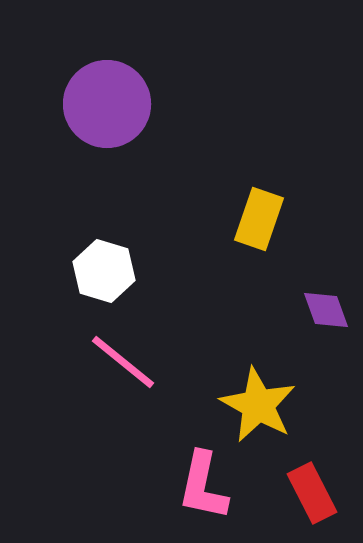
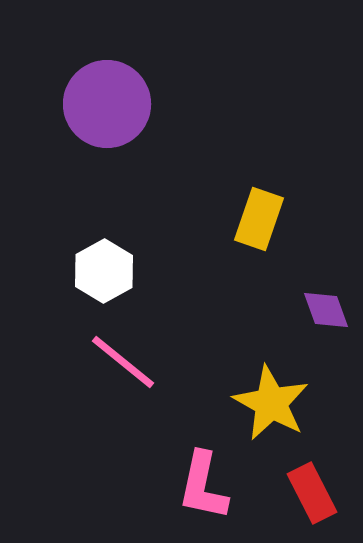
white hexagon: rotated 14 degrees clockwise
yellow star: moved 13 px right, 2 px up
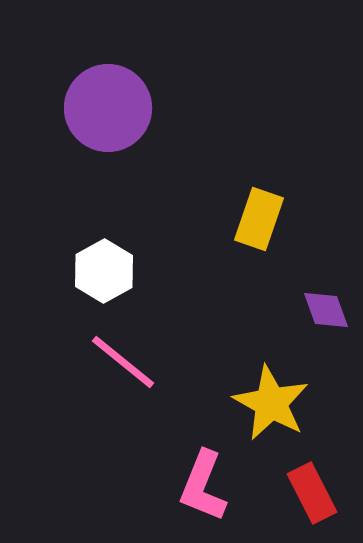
purple circle: moved 1 px right, 4 px down
pink L-shape: rotated 10 degrees clockwise
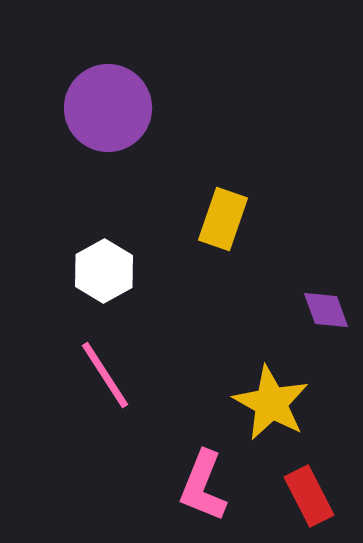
yellow rectangle: moved 36 px left
pink line: moved 18 px left, 13 px down; rotated 18 degrees clockwise
red rectangle: moved 3 px left, 3 px down
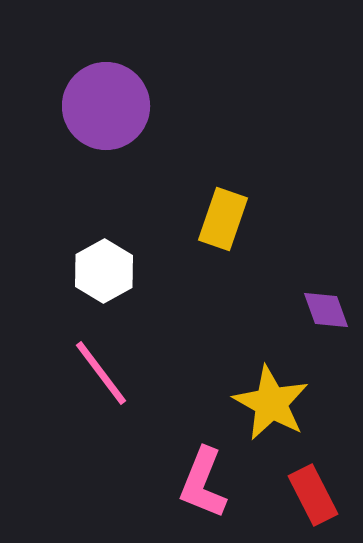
purple circle: moved 2 px left, 2 px up
pink line: moved 4 px left, 2 px up; rotated 4 degrees counterclockwise
pink L-shape: moved 3 px up
red rectangle: moved 4 px right, 1 px up
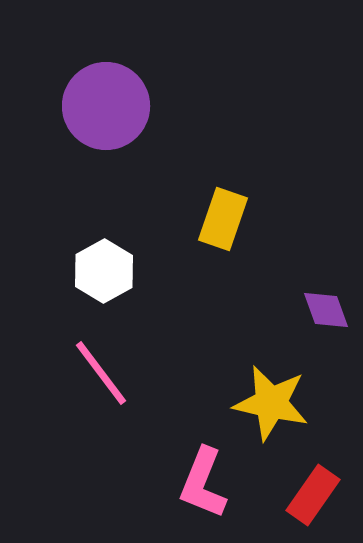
yellow star: rotated 16 degrees counterclockwise
red rectangle: rotated 62 degrees clockwise
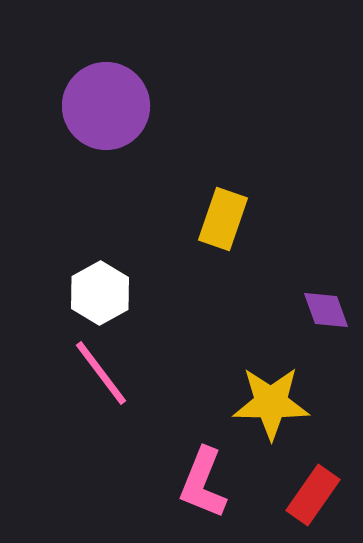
white hexagon: moved 4 px left, 22 px down
yellow star: rotated 12 degrees counterclockwise
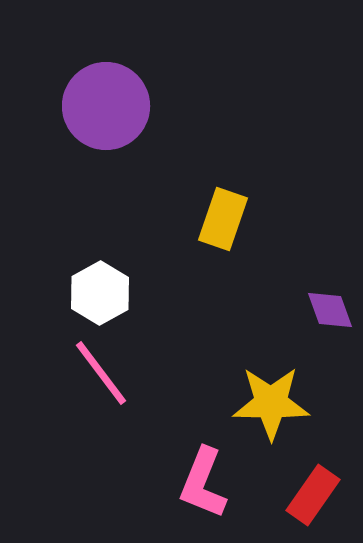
purple diamond: moved 4 px right
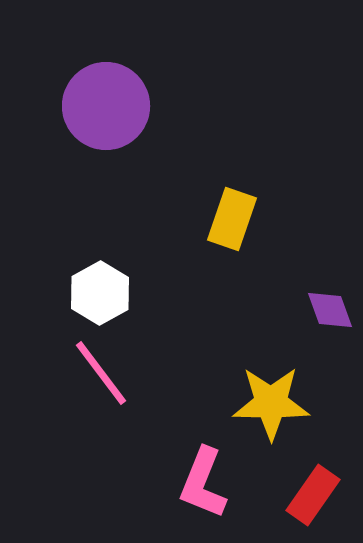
yellow rectangle: moved 9 px right
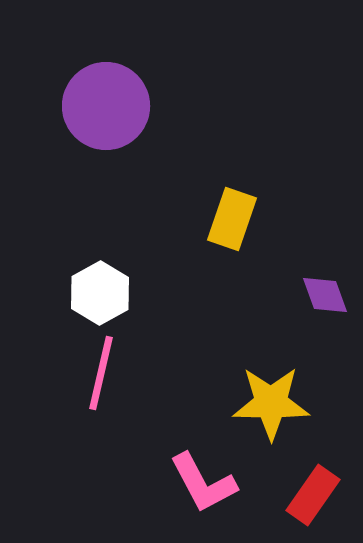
purple diamond: moved 5 px left, 15 px up
pink line: rotated 50 degrees clockwise
pink L-shape: rotated 50 degrees counterclockwise
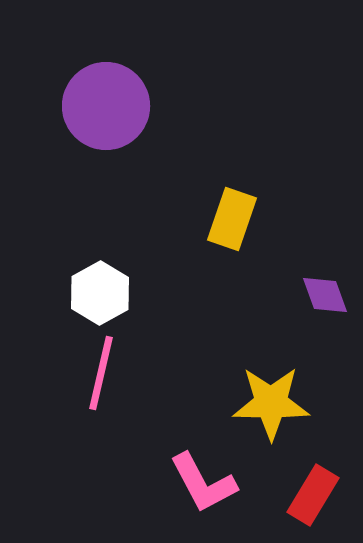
red rectangle: rotated 4 degrees counterclockwise
